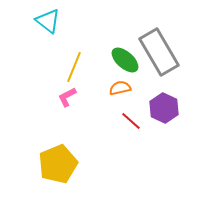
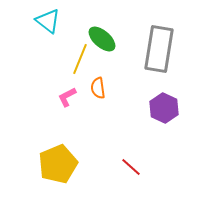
gray rectangle: moved 3 px up; rotated 39 degrees clockwise
green ellipse: moved 23 px left, 21 px up
yellow line: moved 6 px right, 8 px up
orange semicircle: moved 22 px left; rotated 85 degrees counterclockwise
red line: moved 46 px down
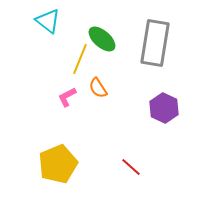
gray rectangle: moved 4 px left, 6 px up
orange semicircle: rotated 25 degrees counterclockwise
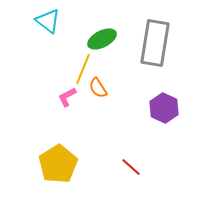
green ellipse: rotated 68 degrees counterclockwise
yellow line: moved 3 px right, 10 px down
yellow pentagon: rotated 9 degrees counterclockwise
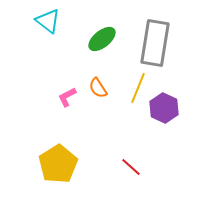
green ellipse: rotated 12 degrees counterclockwise
yellow line: moved 55 px right, 19 px down
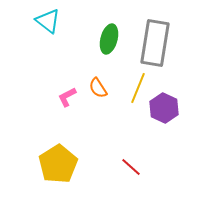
green ellipse: moved 7 px right; rotated 36 degrees counterclockwise
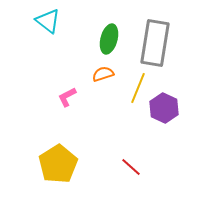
orange semicircle: moved 5 px right, 14 px up; rotated 105 degrees clockwise
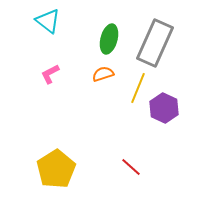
gray rectangle: rotated 15 degrees clockwise
pink L-shape: moved 17 px left, 23 px up
yellow pentagon: moved 2 px left, 5 px down
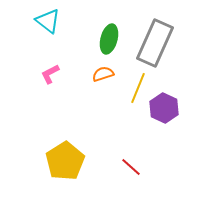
yellow pentagon: moved 9 px right, 8 px up
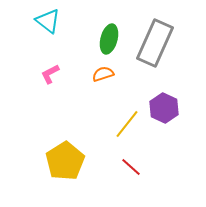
yellow line: moved 11 px left, 36 px down; rotated 16 degrees clockwise
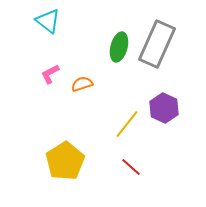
green ellipse: moved 10 px right, 8 px down
gray rectangle: moved 2 px right, 1 px down
orange semicircle: moved 21 px left, 10 px down
